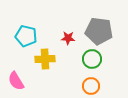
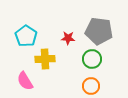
cyan pentagon: rotated 20 degrees clockwise
pink semicircle: moved 9 px right
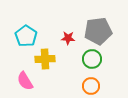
gray pentagon: moved 1 px left; rotated 16 degrees counterclockwise
